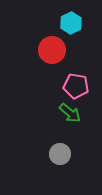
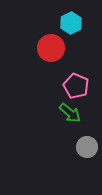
red circle: moved 1 px left, 2 px up
pink pentagon: rotated 15 degrees clockwise
gray circle: moved 27 px right, 7 px up
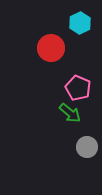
cyan hexagon: moved 9 px right
pink pentagon: moved 2 px right, 2 px down
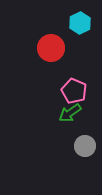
pink pentagon: moved 4 px left, 3 px down
green arrow: rotated 105 degrees clockwise
gray circle: moved 2 px left, 1 px up
